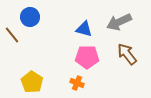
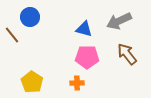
gray arrow: moved 1 px up
orange cross: rotated 24 degrees counterclockwise
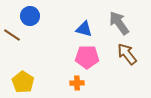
blue circle: moved 1 px up
gray arrow: moved 2 px down; rotated 80 degrees clockwise
brown line: rotated 18 degrees counterclockwise
yellow pentagon: moved 9 px left
